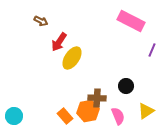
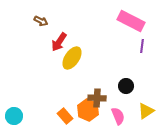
purple line: moved 10 px left, 4 px up; rotated 16 degrees counterclockwise
orange hexagon: moved 1 px up; rotated 25 degrees counterclockwise
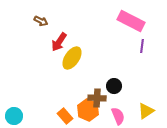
black circle: moved 12 px left
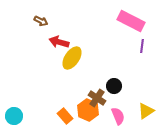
red arrow: rotated 72 degrees clockwise
brown cross: rotated 30 degrees clockwise
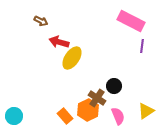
orange hexagon: rotated 10 degrees clockwise
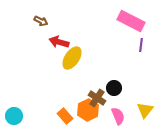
purple line: moved 1 px left, 1 px up
black circle: moved 2 px down
yellow triangle: moved 1 px left, 1 px up; rotated 18 degrees counterclockwise
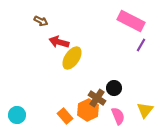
purple line: rotated 24 degrees clockwise
cyan circle: moved 3 px right, 1 px up
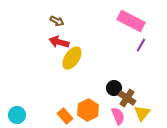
brown arrow: moved 16 px right
brown cross: moved 30 px right
yellow triangle: moved 3 px left, 3 px down
